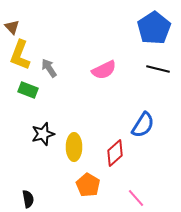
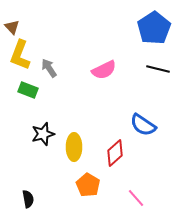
blue semicircle: rotated 92 degrees clockwise
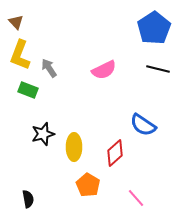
brown triangle: moved 4 px right, 5 px up
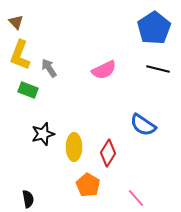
red diamond: moved 7 px left; rotated 16 degrees counterclockwise
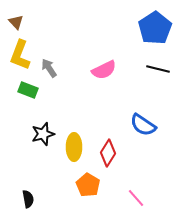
blue pentagon: moved 1 px right
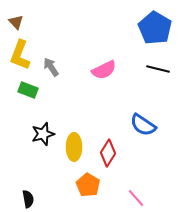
blue pentagon: rotated 8 degrees counterclockwise
gray arrow: moved 2 px right, 1 px up
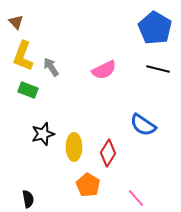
yellow L-shape: moved 3 px right, 1 px down
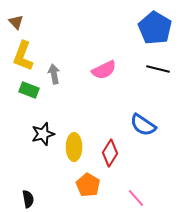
gray arrow: moved 3 px right, 7 px down; rotated 24 degrees clockwise
green rectangle: moved 1 px right
red diamond: moved 2 px right
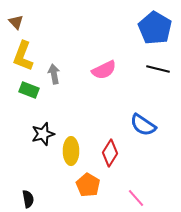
yellow ellipse: moved 3 px left, 4 px down
